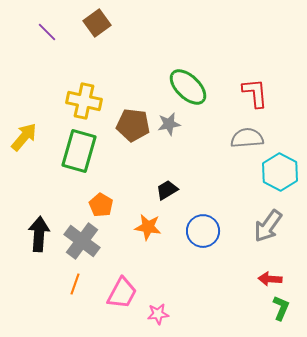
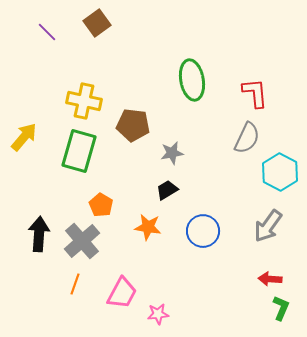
green ellipse: moved 4 px right, 7 px up; rotated 36 degrees clockwise
gray star: moved 3 px right, 29 px down
gray semicircle: rotated 120 degrees clockwise
gray cross: rotated 12 degrees clockwise
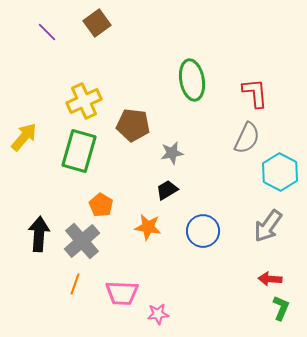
yellow cross: rotated 36 degrees counterclockwise
pink trapezoid: rotated 64 degrees clockwise
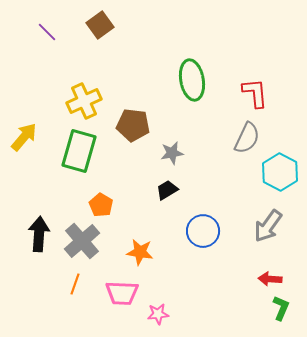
brown square: moved 3 px right, 2 px down
orange star: moved 8 px left, 25 px down
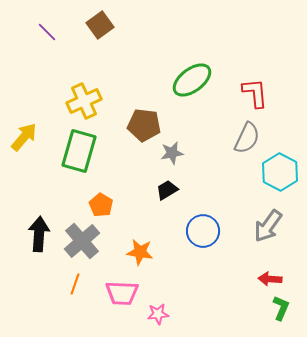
green ellipse: rotated 63 degrees clockwise
brown pentagon: moved 11 px right
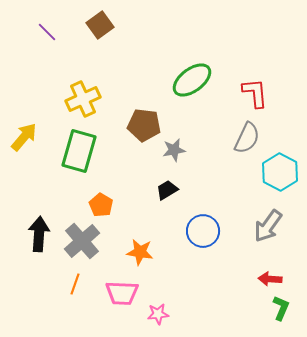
yellow cross: moved 1 px left, 2 px up
gray star: moved 2 px right, 3 px up
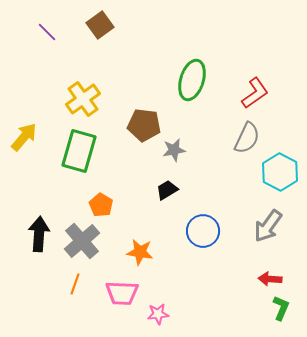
green ellipse: rotated 36 degrees counterclockwise
red L-shape: rotated 60 degrees clockwise
yellow cross: rotated 12 degrees counterclockwise
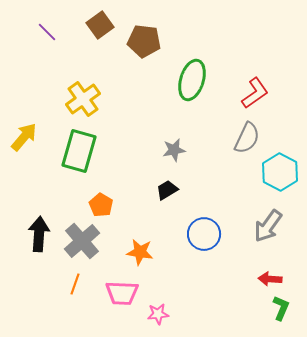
brown pentagon: moved 84 px up
blue circle: moved 1 px right, 3 px down
